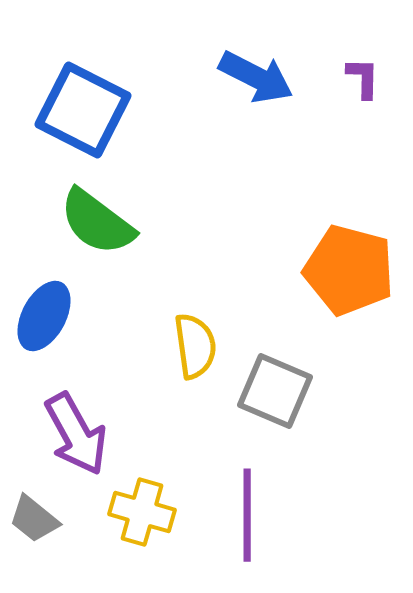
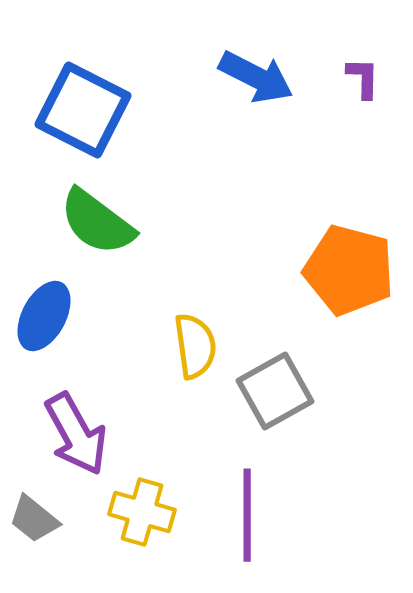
gray square: rotated 38 degrees clockwise
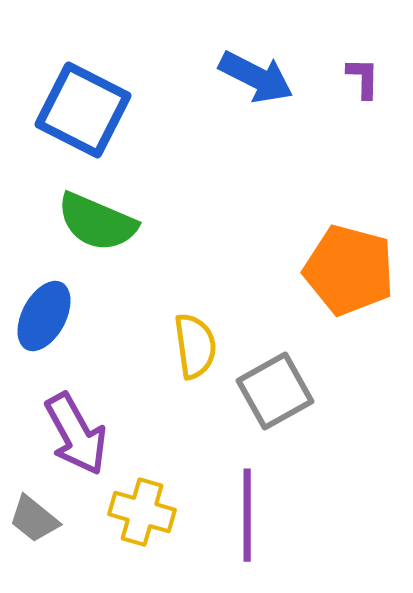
green semicircle: rotated 14 degrees counterclockwise
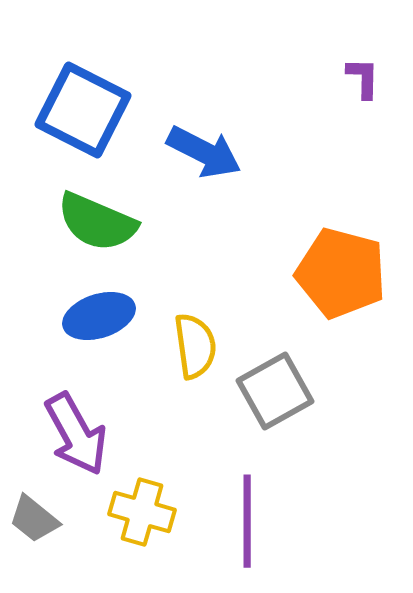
blue arrow: moved 52 px left, 75 px down
orange pentagon: moved 8 px left, 3 px down
blue ellipse: moved 55 px right; rotated 44 degrees clockwise
purple line: moved 6 px down
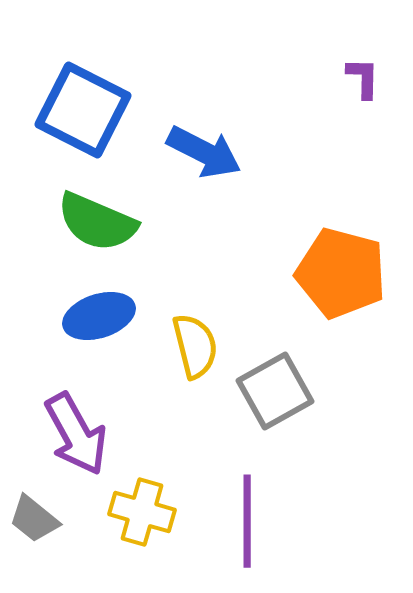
yellow semicircle: rotated 6 degrees counterclockwise
